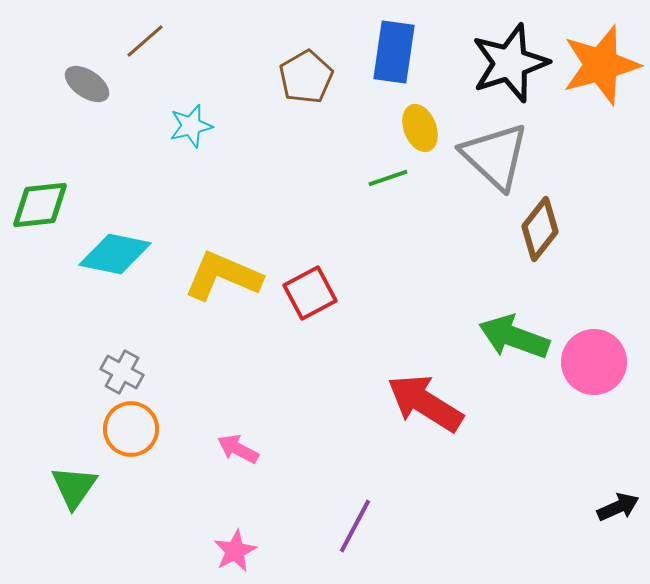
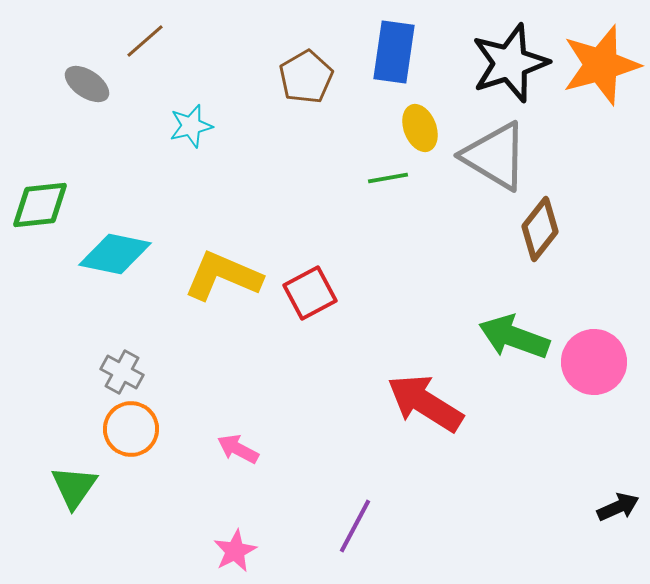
gray triangle: rotated 12 degrees counterclockwise
green line: rotated 9 degrees clockwise
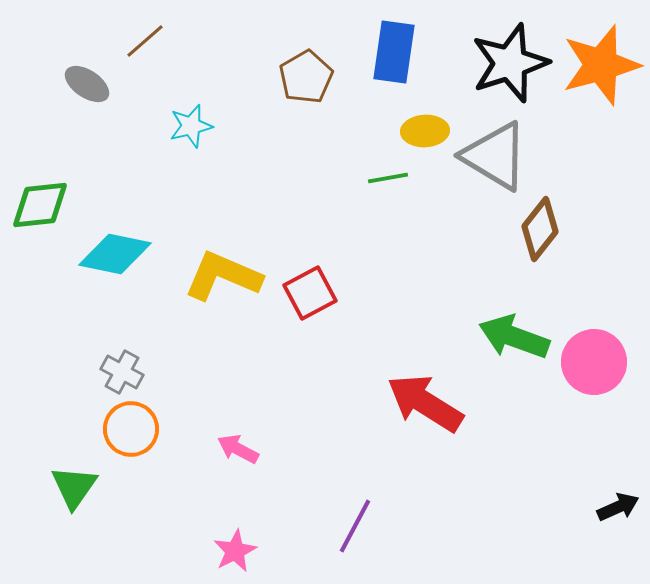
yellow ellipse: moved 5 px right, 3 px down; rotated 72 degrees counterclockwise
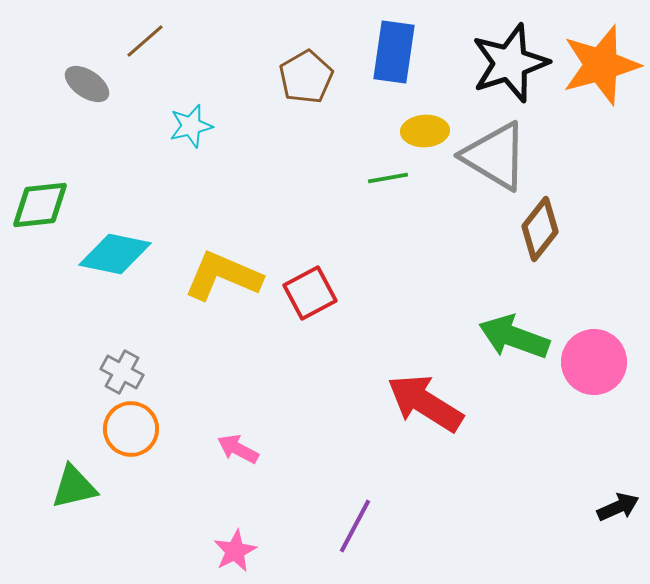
green triangle: rotated 42 degrees clockwise
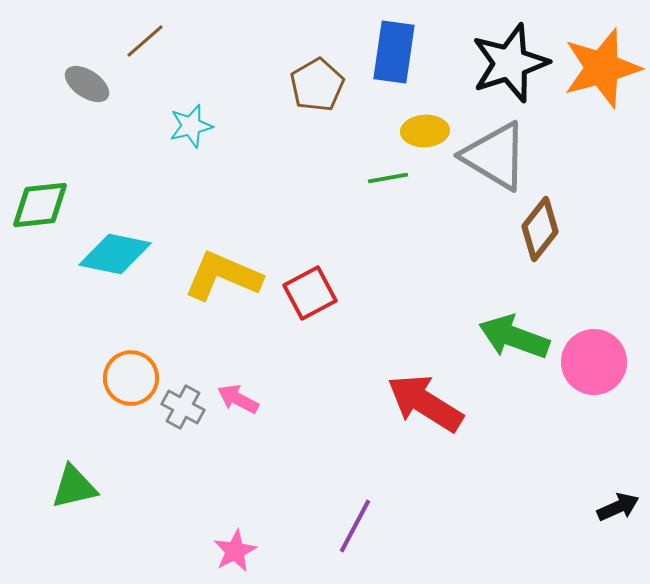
orange star: moved 1 px right, 3 px down
brown pentagon: moved 11 px right, 8 px down
gray cross: moved 61 px right, 35 px down
orange circle: moved 51 px up
pink arrow: moved 50 px up
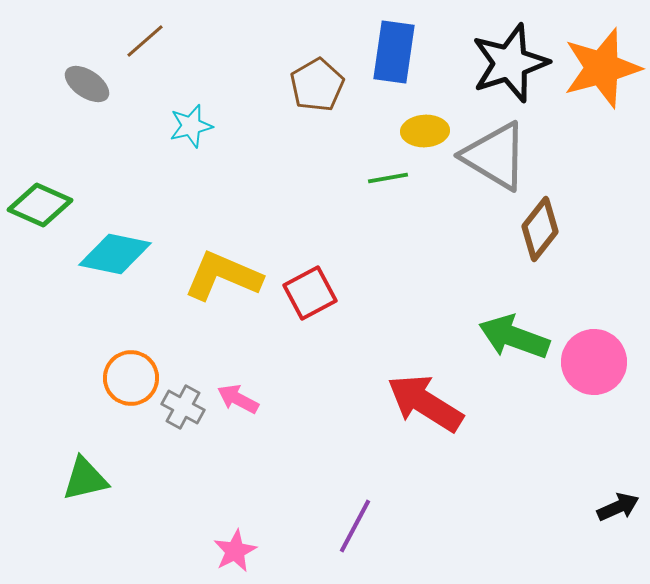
green diamond: rotated 30 degrees clockwise
green triangle: moved 11 px right, 8 px up
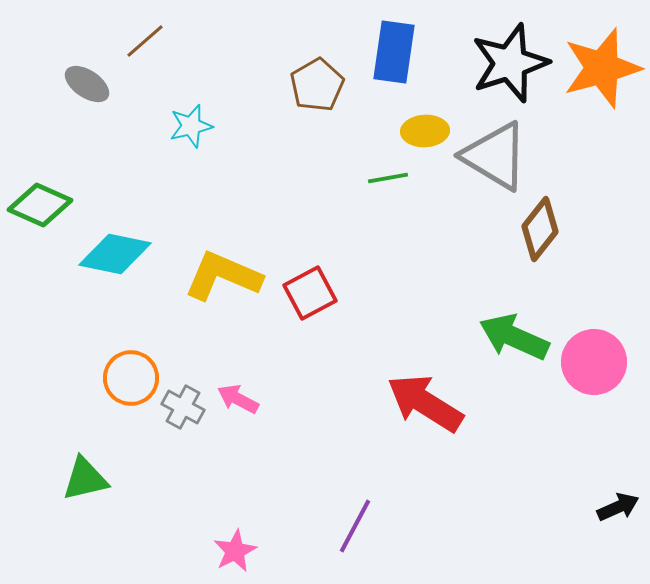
green arrow: rotated 4 degrees clockwise
